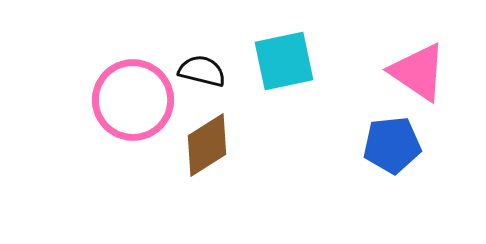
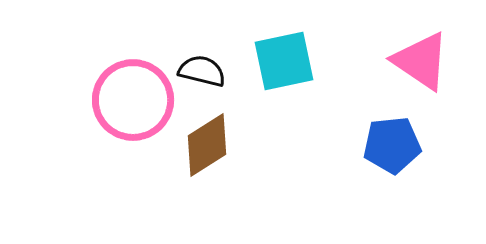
pink triangle: moved 3 px right, 11 px up
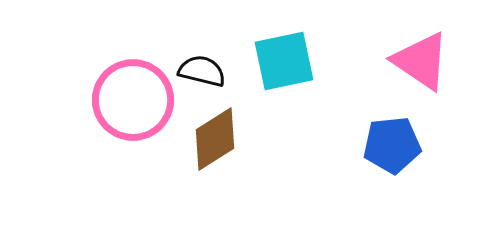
brown diamond: moved 8 px right, 6 px up
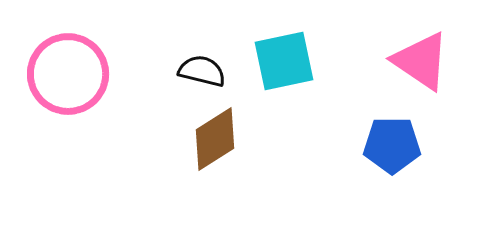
pink circle: moved 65 px left, 26 px up
blue pentagon: rotated 6 degrees clockwise
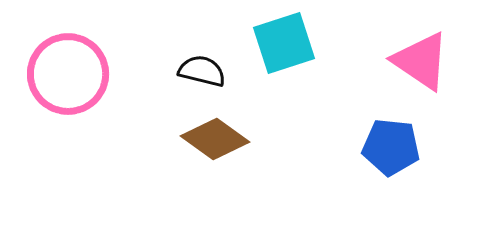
cyan square: moved 18 px up; rotated 6 degrees counterclockwise
brown diamond: rotated 68 degrees clockwise
blue pentagon: moved 1 px left, 2 px down; rotated 6 degrees clockwise
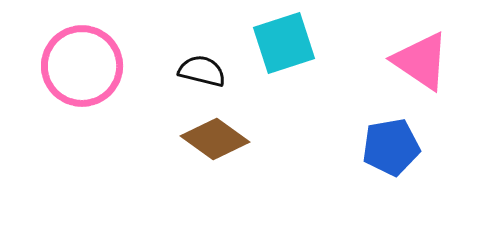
pink circle: moved 14 px right, 8 px up
blue pentagon: rotated 16 degrees counterclockwise
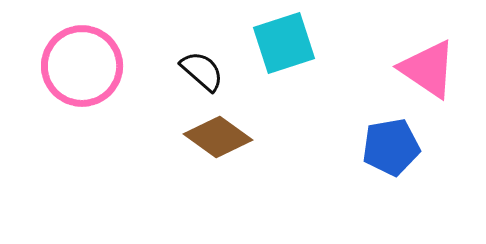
pink triangle: moved 7 px right, 8 px down
black semicircle: rotated 27 degrees clockwise
brown diamond: moved 3 px right, 2 px up
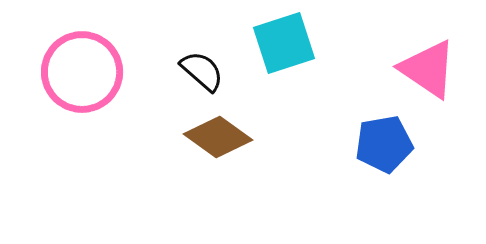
pink circle: moved 6 px down
blue pentagon: moved 7 px left, 3 px up
